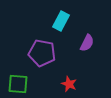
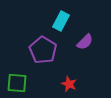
purple semicircle: moved 2 px left, 1 px up; rotated 18 degrees clockwise
purple pentagon: moved 1 px right, 3 px up; rotated 20 degrees clockwise
green square: moved 1 px left, 1 px up
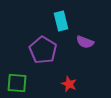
cyan rectangle: rotated 42 degrees counterclockwise
purple semicircle: rotated 66 degrees clockwise
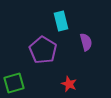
purple semicircle: moved 1 px right; rotated 126 degrees counterclockwise
green square: moved 3 px left; rotated 20 degrees counterclockwise
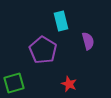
purple semicircle: moved 2 px right, 1 px up
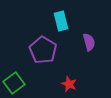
purple semicircle: moved 1 px right, 1 px down
green square: rotated 20 degrees counterclockwise
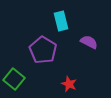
purple semicircle: rotated 48 degrees counterclockwise
green square: moved 4 px up; rotated 15 degrees counterclockwise
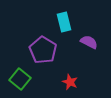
cyan rectangle: moved 3 px right, 1 px down
green square: moved 6 px right
red star: moved 1 px right, 2 px up
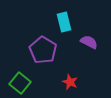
green square: moved 4 px down
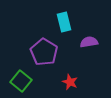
purple semicircle: rotated 36 degrees counterclockwise
purple pentagon: moved 1 px right, 2 px down
green square: moved 1 px right, 2 px up
